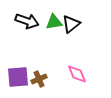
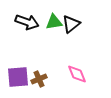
black arrow: moved 1 px down
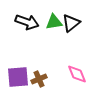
black triangle: moved 1 px up
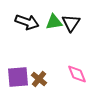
black triangle: rotated 18 degrees counterclockwise
brown cross: rotated 28 degrees counterclockwise
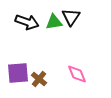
black triangle: moved 6 px up
purple square: moved 4 px up
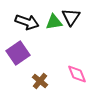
purple square: moved 20 px up; rotated 30 degrees counterclockwise
brown cross: moved 1 px right, 2 px down
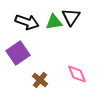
brown cross: moved 1 px up
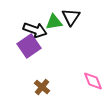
black arrow: moved 8 px right, 8 px down
purple square: moved 11 px right, 7 px up
pink diamond: moved 16 px right, 7 px down
brown cross: moved 2 px right, 7 px down
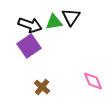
black arrow: moved 5 px left, 5 px up
